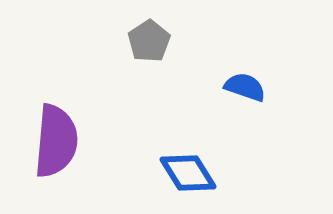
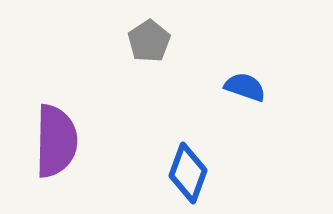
purple semicircle: rotated 4 degrees counterclockwise
blue diamond: rotated 52 degrees clockwise
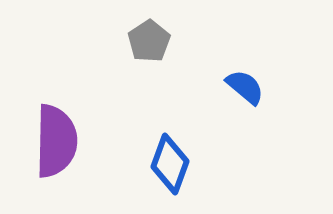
blue semicircle: rotated 21 degrees clockwise
blue diamond: moved 18 px left, 9 px up
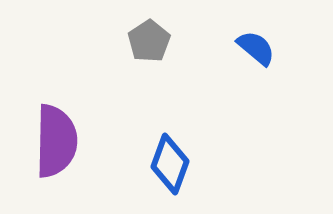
blue semicircle: moved 11 px right, 39 px up
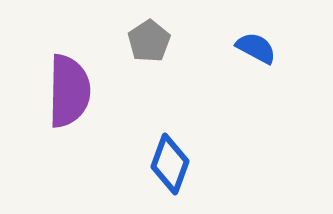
blue semicircle: rotated 12 degrees counterclockwise
purple semicircle: moved 13 px right, 50 px up
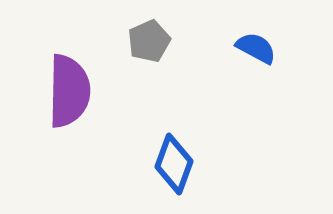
gray pentagon: rotated 9 degrees clockwise
blue diamond: moved 4 px right
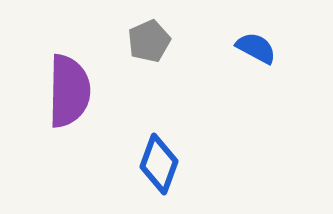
blue diamond: moved 15 px left
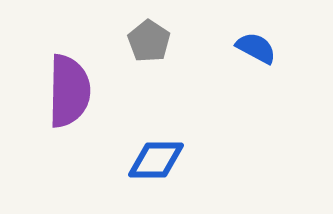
gray pentagon: rotated 15 degrees counterclockwise
blue diamond: moved 3 px left, 4 px up; rotated 70 degrees clockwise
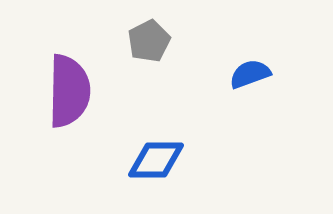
gray pentagon: rotated 12 degrees clockwise
blue semicircle: moved 6 px left, 26 px down; rotated 48 degrees counterclockwise
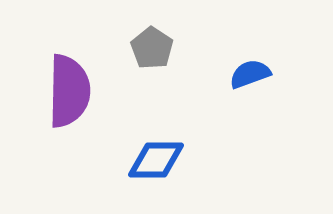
gray pentagon: moved 3 px right, 7 px down; rotated 12 degrees counterclockwise
